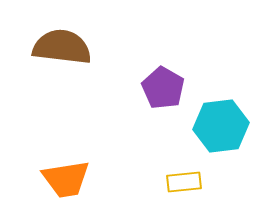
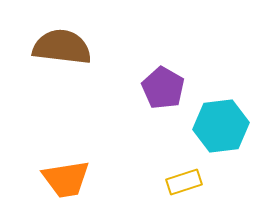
yellow rectangle: rotated 12 degrees counterclockwise
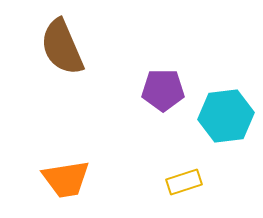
brown semicircle: rotated 120 degrees counterclockwise
purple pentagon: moved 2 px down; rotated 30 degrees counterclockwise
cyan hexagon: moved 5 px right, 10 px up
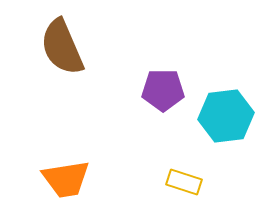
yellow rectangle: rotated 36 degrees clockwise
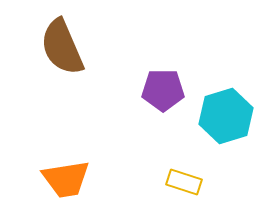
cyan hexagon: rotated 10 degrees counterclockwise
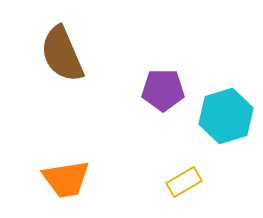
brown semicircle: moved 7 px down
yellow rectangle: rotated 48 degrees counterclockwise
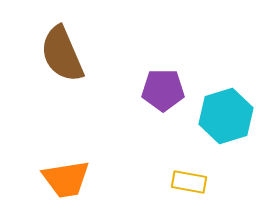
yellow rectangle: moved 5 px right; rotated 40 degrees clockwise
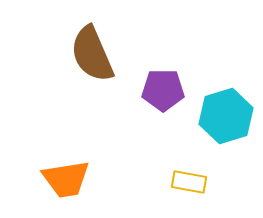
brown semicircle: moved 30 px right
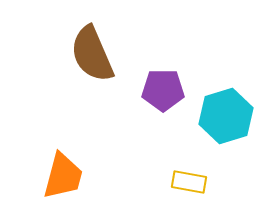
orange trapezoid: moved 3 px left, 3 px up; rotated 66 degrees counterclockwise
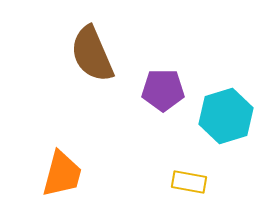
orange trapezoid: moved 1 px left, 2 px up
